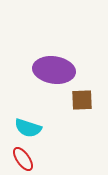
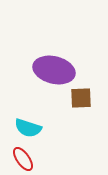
purple ellipse: rotated 6 degrees clockwise
brown square: moved 1 px left, 2 px up
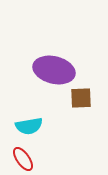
cyan semicircle: moved 1 px right, 2 px up; rotated 28 degrees counterclockwise
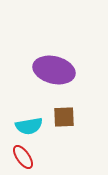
brown square: moved 17 px left, 19 px down
red ellipse: moved 2 px up
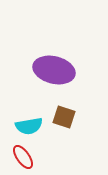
brown square: rotated 20 degrees clockwise
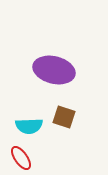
cyan semicircle: rotated 8 degrees clockwise
red ellipse: moved 2 px left, 1 px down
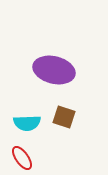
cyan semicircle: moved 2 px left, 3 px up
red ellipse: moved 1 px right
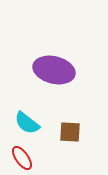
brown square: moved 6 px right, 15 px down; rotated 15 degrees counterclockwise
cyan semicircle: rotated 40 degrees clockwise
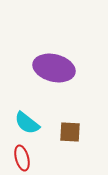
purple ellipse: moved 2 px up
red ellipse: rotated 20 degrees clockwise
